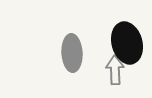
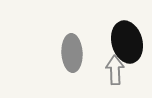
black ellipse: moved 1 px up
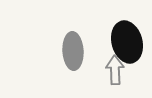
gray ellipse: moved 1 px right, 2 px up
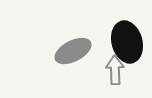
gray ellipse: rotated 66 degrees clockwise
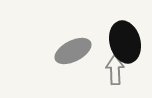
black ellipse: moved 2 px left
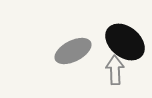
black ellipse: rotated 36 degrees counterclockwise
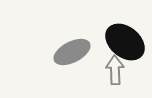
gray ellipse: moved 1 px left, 1 px down
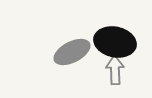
black ellipse: moved 10 px left; rotated 27 degrees counterclockwise
